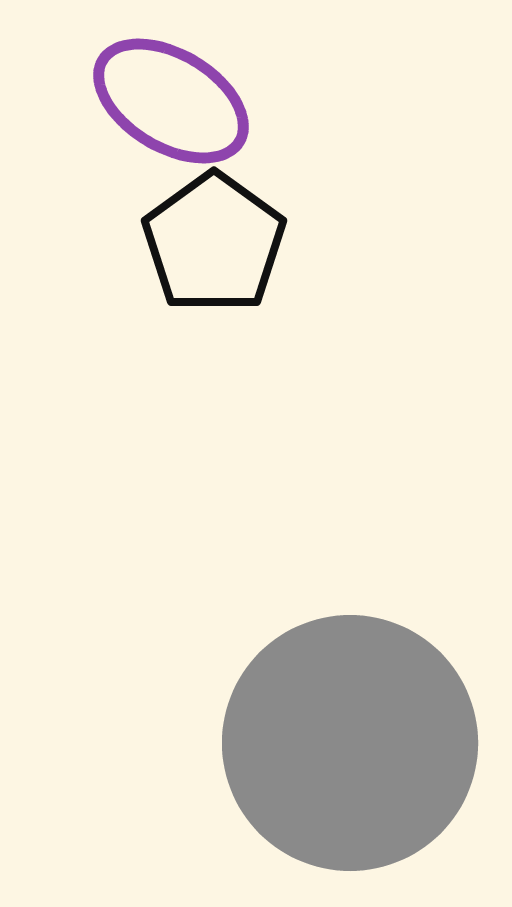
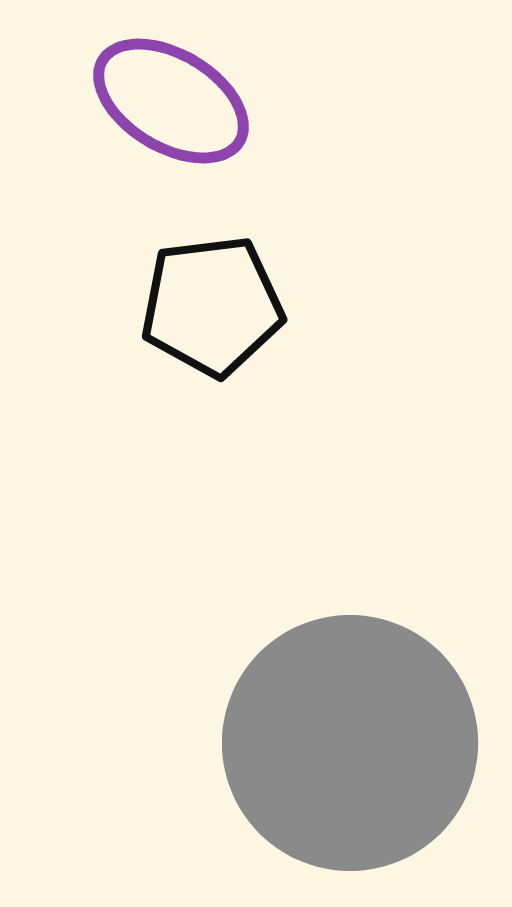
black pentagon: moved 2 px left, 63 px down; rotated 29 degrees clockwise
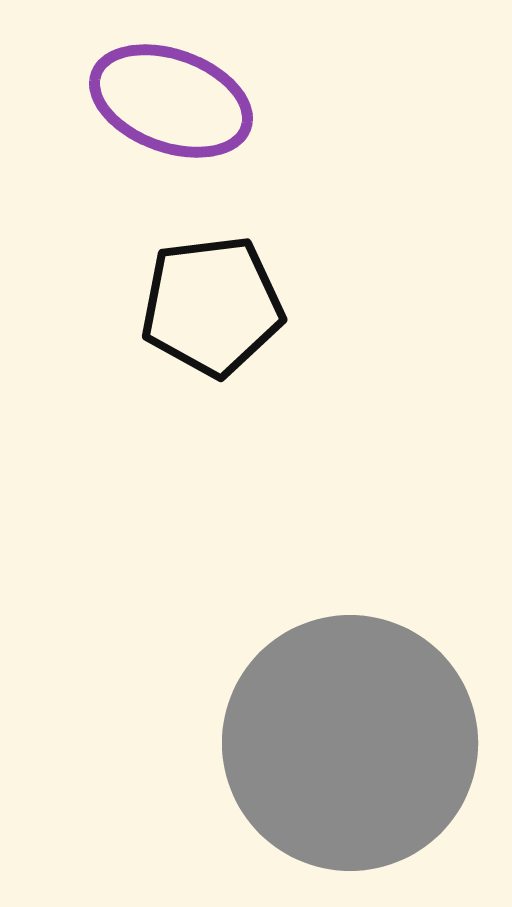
purple ellipse: rotated 11 degrees counterclockwise
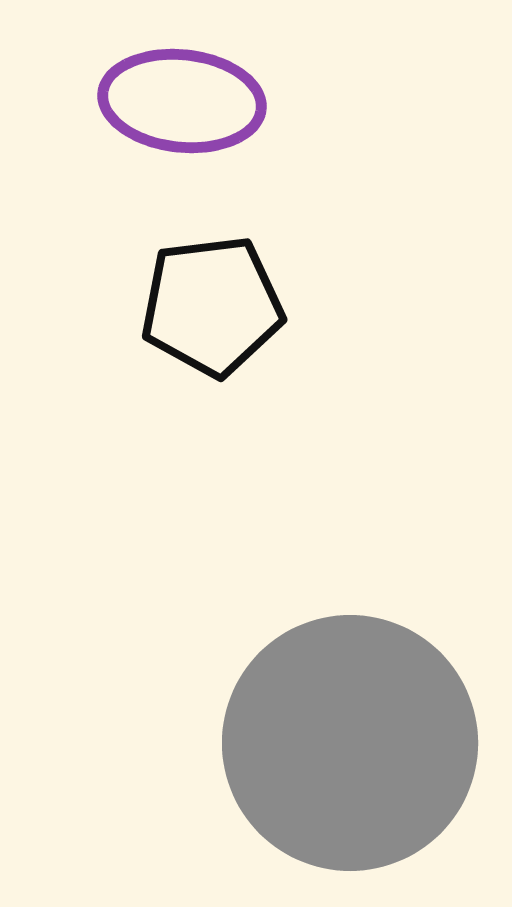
purple ellipse: moved 11 px right; rotated 14 degrees counterclockwise
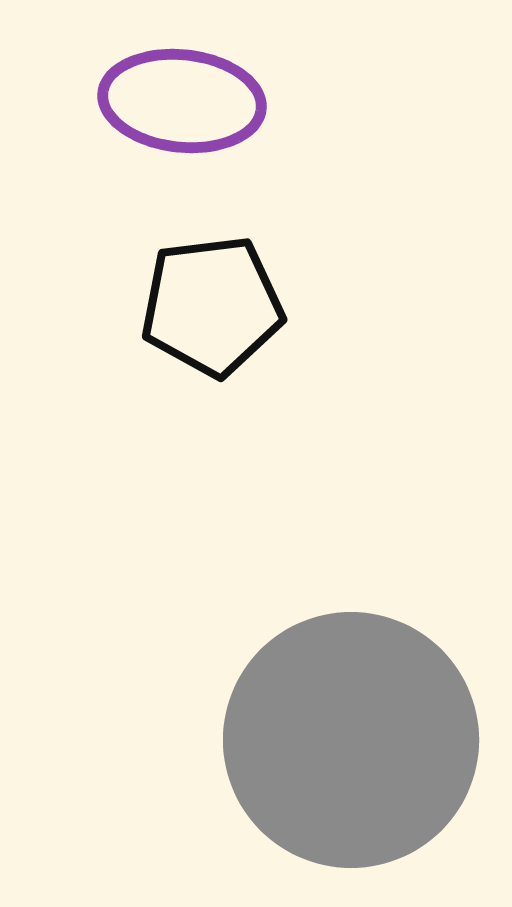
gray circle: moved 1 px right, 3 px up
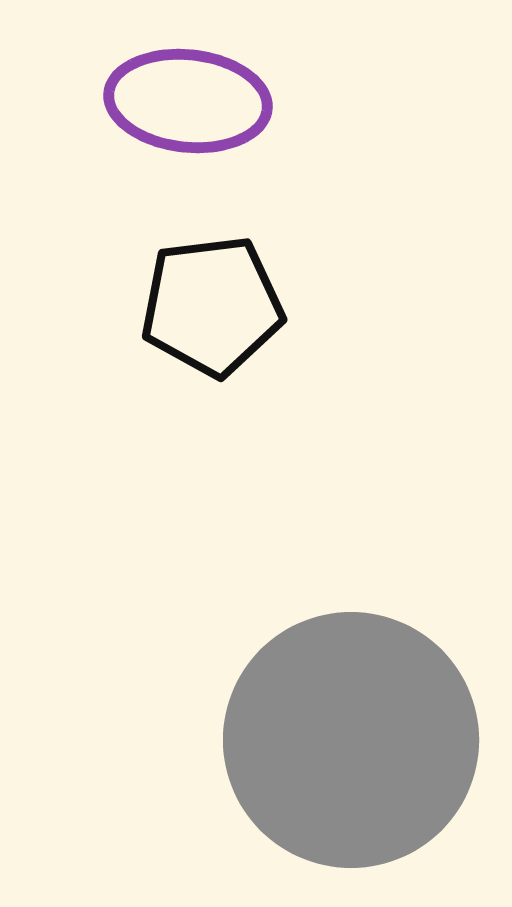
purple ellipse: moved 6 px right
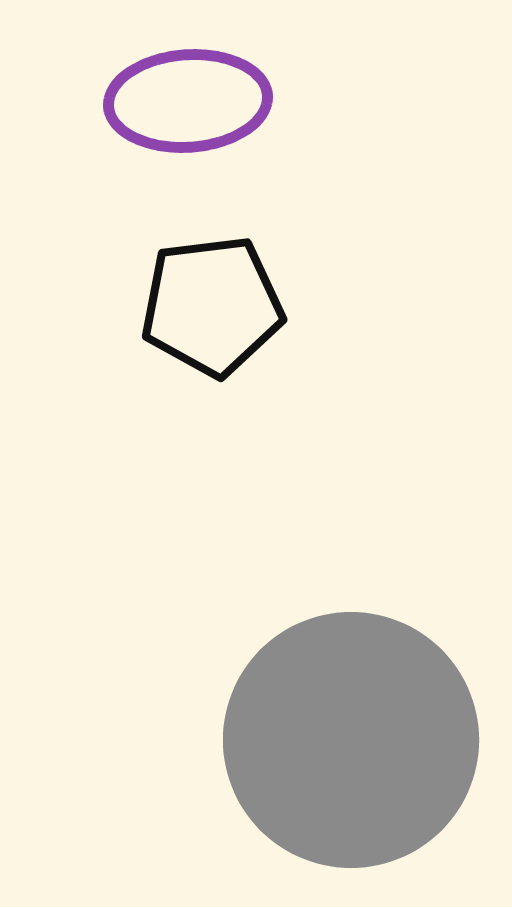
purple ellipse: rotated 10 degrees counterclockwise
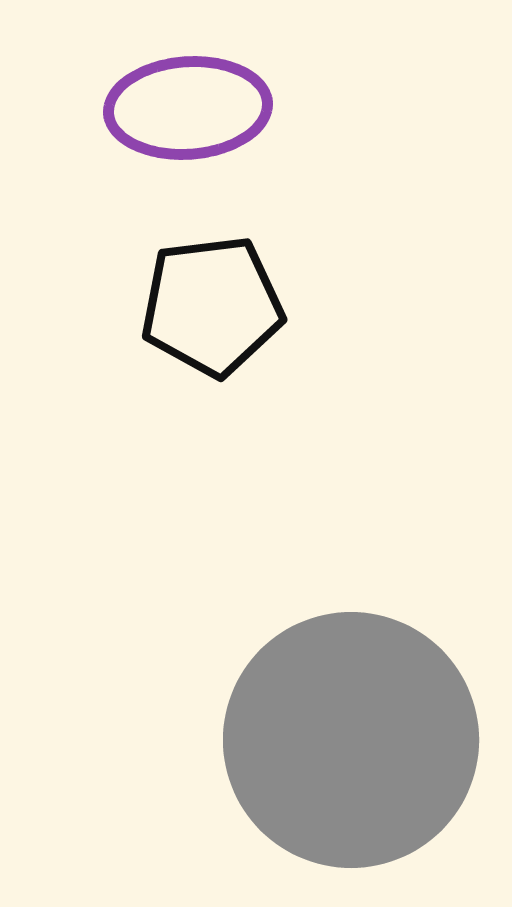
purple ellipse: moved 7 px down
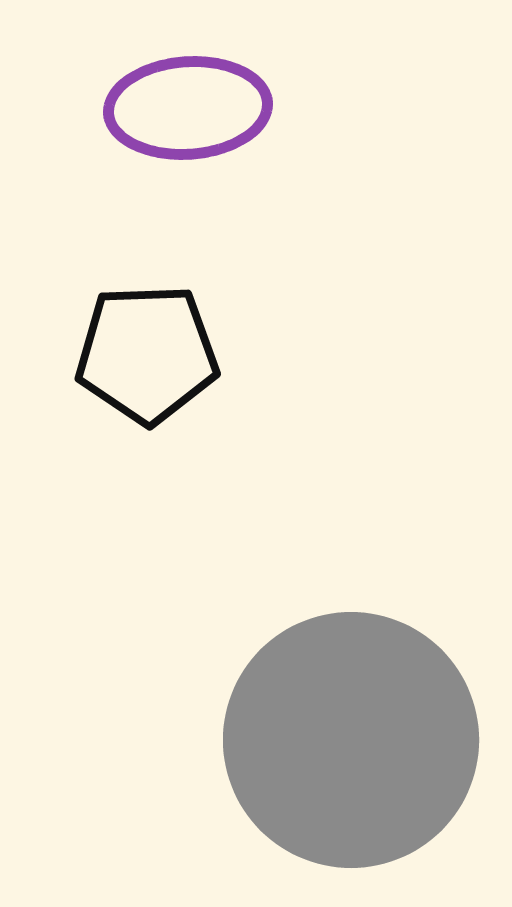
black pentagon: moved 65 px left, 48 px down; rotated 5 degrees clockwise
